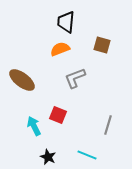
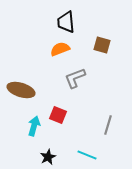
black trapezoid: rotated 10 degrees counterclockwise
brown ellipse: moved 1 px left, 10 px down; rotated 20 degrees counterclockwise
cyan arrow: rotated 42 degrees clockwise
black star: rotated 21 degrees clockwise
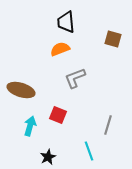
brown square: moved 11 px right, 6 px up
cyan arrow: moved 4 px left
cyan line: moved 2 px right, 4 px up; rotated 48 degrees clockwise
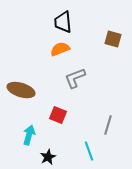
black trapezoid: moved 3 px left
cyan arrow: moved 1 px left, 9 px down
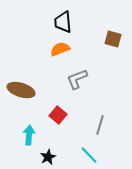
gray L-shape: moved 2 px right, 1 px down
red square: rotated 18 degrees clockwise
gray line: moved 8 px left
cyan arrow: rotated 12 degrees counterclockwise
cyan line: moved 4 px down; rotated 24 degrees counterclockwise
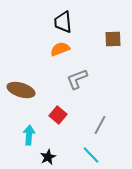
brown square: rotated 18 degrees counterclockwise
gray line: rotated 12 degrees clockwise
cyan line: moved 2 px right
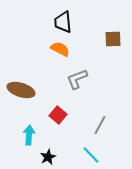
orange semicircle: rotated 48 degrees clockwise
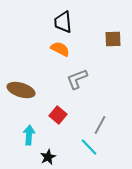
cyan line: moved 2 px left, 8 px up
